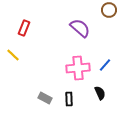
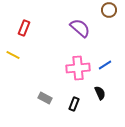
yellow line: rotated 16 degrees counterclockwise
blue line: rotated 16 degrees clockwise
black rectangle: moved 5 px right, 5 px down; rotated 24 degrees clockwise
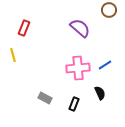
yellow line: rotated 48 degrees clockwise
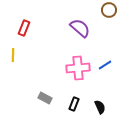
yellow line: rotated 16 degrees clockwise
black semicircle: moved 14 px down
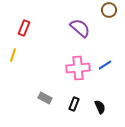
yellow line: rotated 16 degrees clockwise
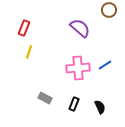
yellow line: moved 16 px right, 3 px up
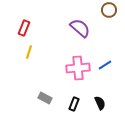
black semicircle: moved 4 px up
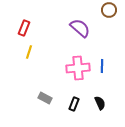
blue line: moved 3 px left, 1 px down; rotated 56 degrees counterclockwise
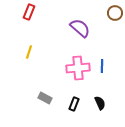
brown circle: moved 6 px right, 3 px down
red rectangle: moved 5 px right, 16 px up
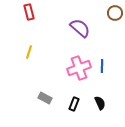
red rectangle: rotated 35 degrees counterclockwise
pink cross: moved 1 px right; rotated 15 degrees counterclockwise
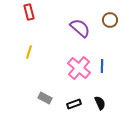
brown circle: moved 5 px left, 7 px down
pink cross: rotated 30 degrees counterclockwise
black rectangle: rotated 48 degrees clockwise
